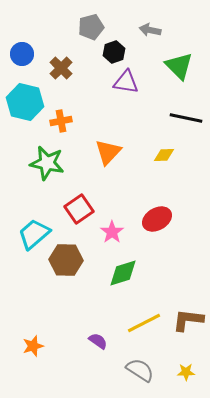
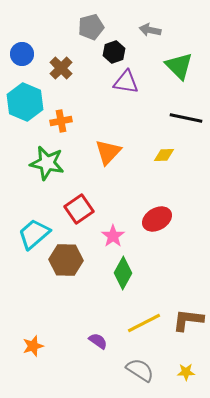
cyan hexagon: rotated 9 degrees clockwise
pink star: moved 1 px right, 4 px down
green diamond: rotated 44 degrees counterclockwise
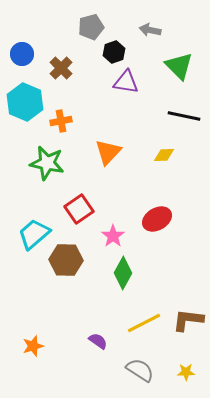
black line: moved 2 px left, 2 px up
